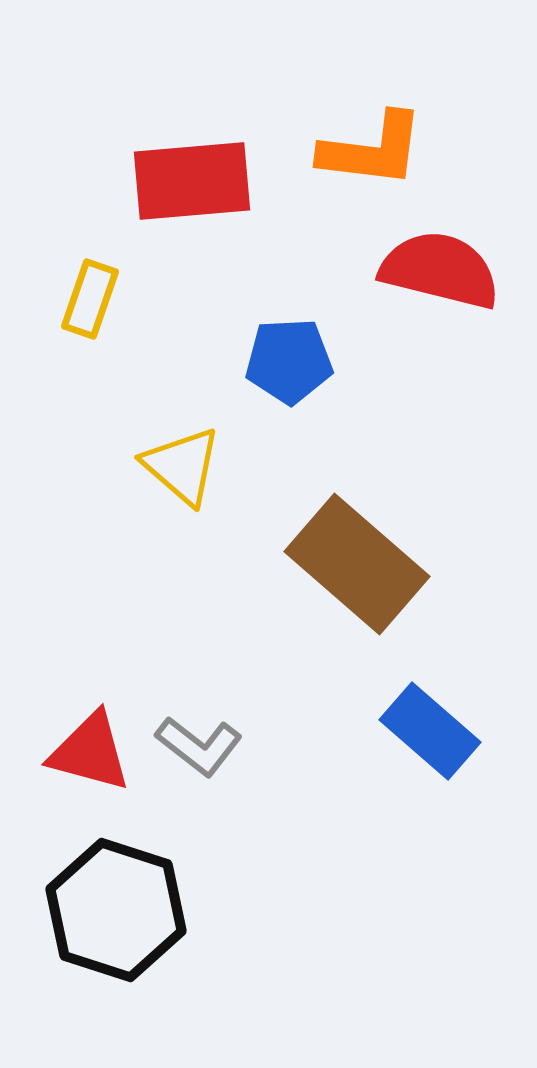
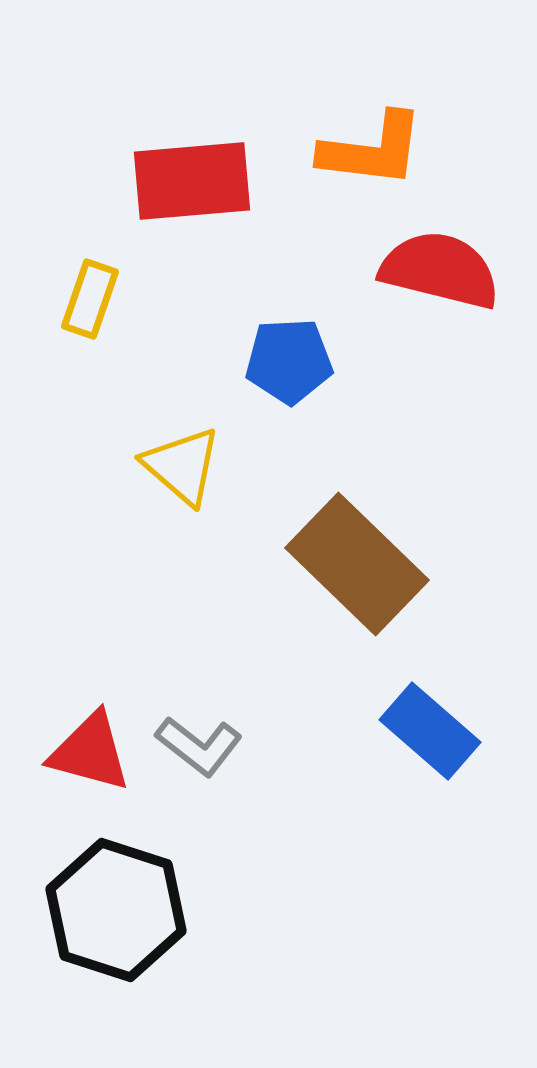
brown rectangle: rotated 3 degrees clockwise
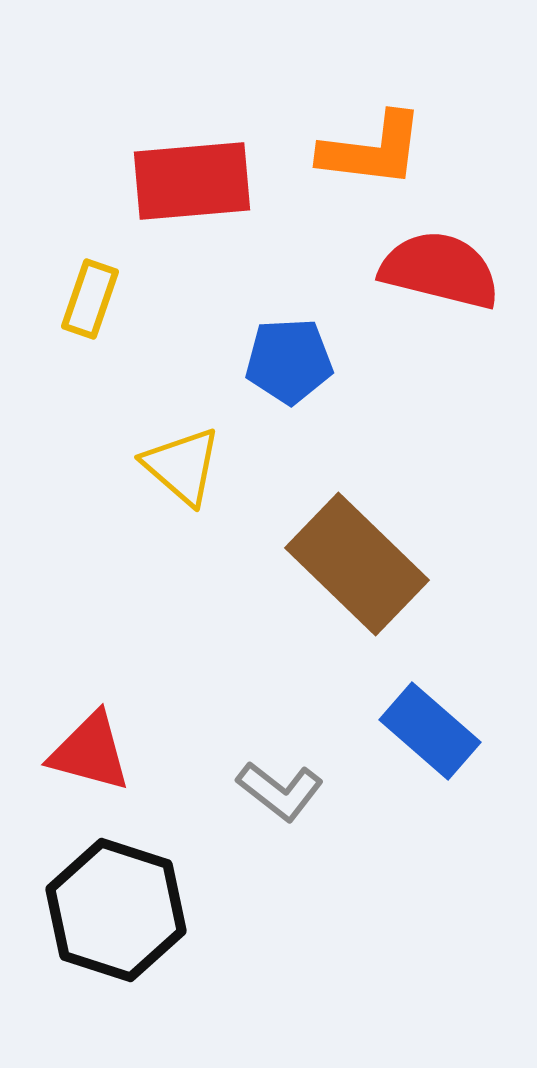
gray L-shape: moved 81 px right, 45 px down
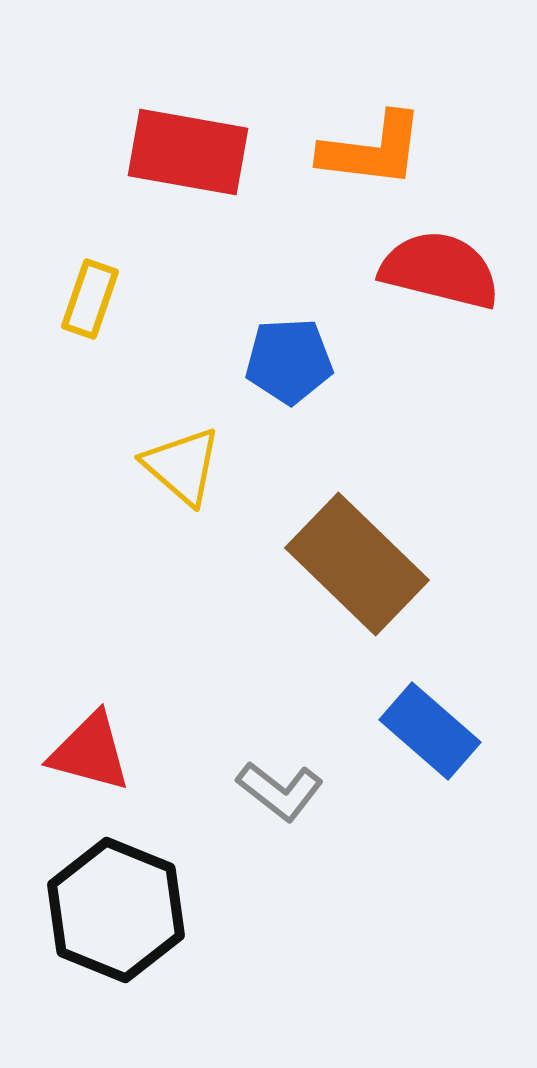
red rectangle: moved 4 px left, 29 px up; rotated 15 degrees clockwise
black hexagon: rotated 4 degrees clockwise
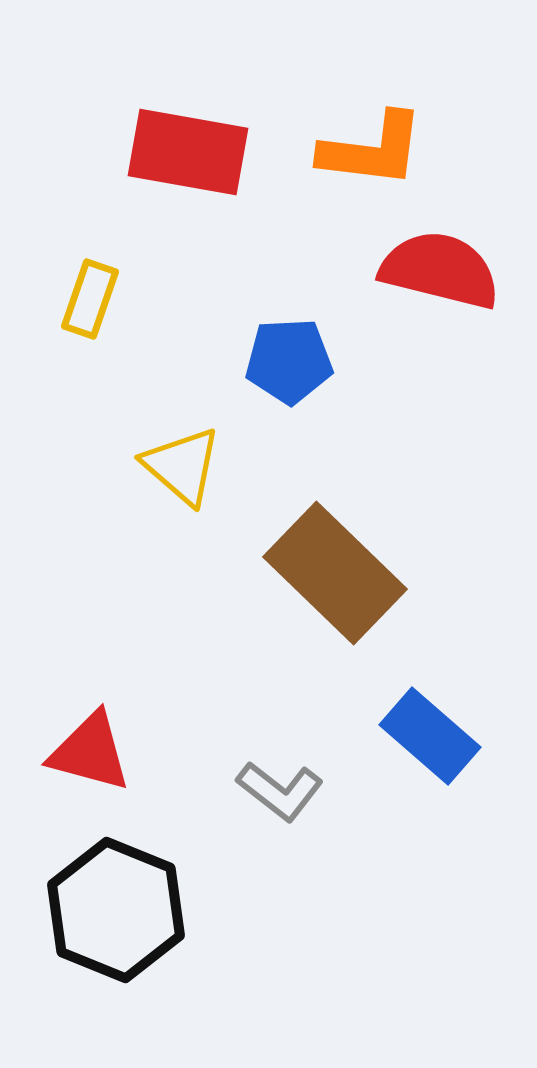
brown rectangle: moved 22 px left, 9 px down
blue rectangle: moved 5 px down
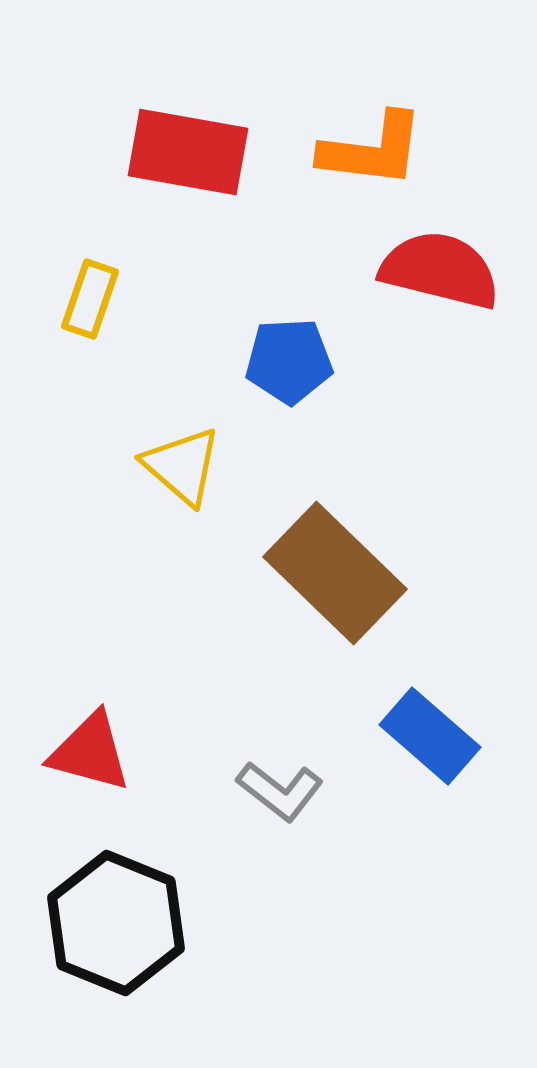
black hexagon: moved 13 px down
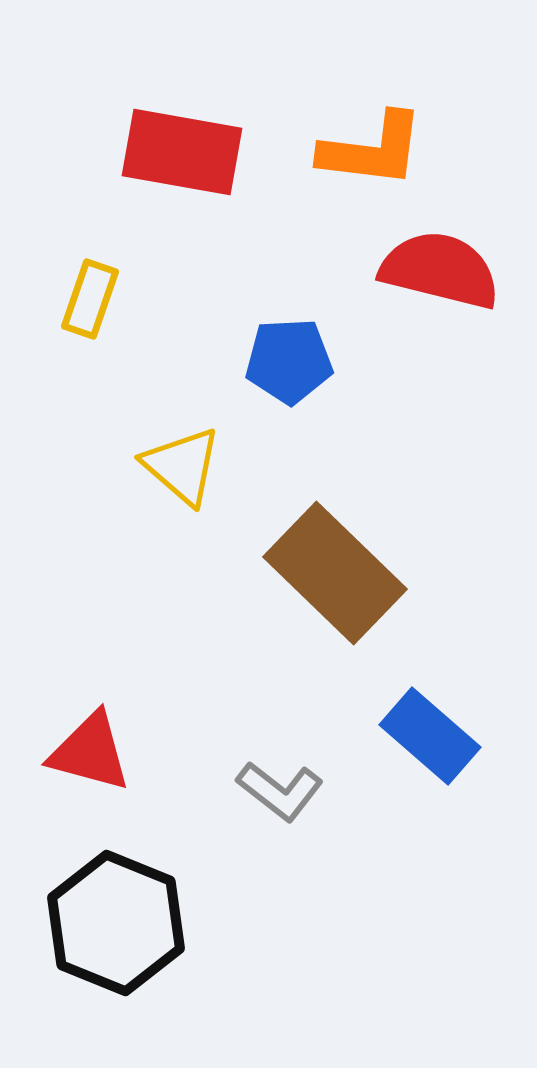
red rectangle: moved 6 px left
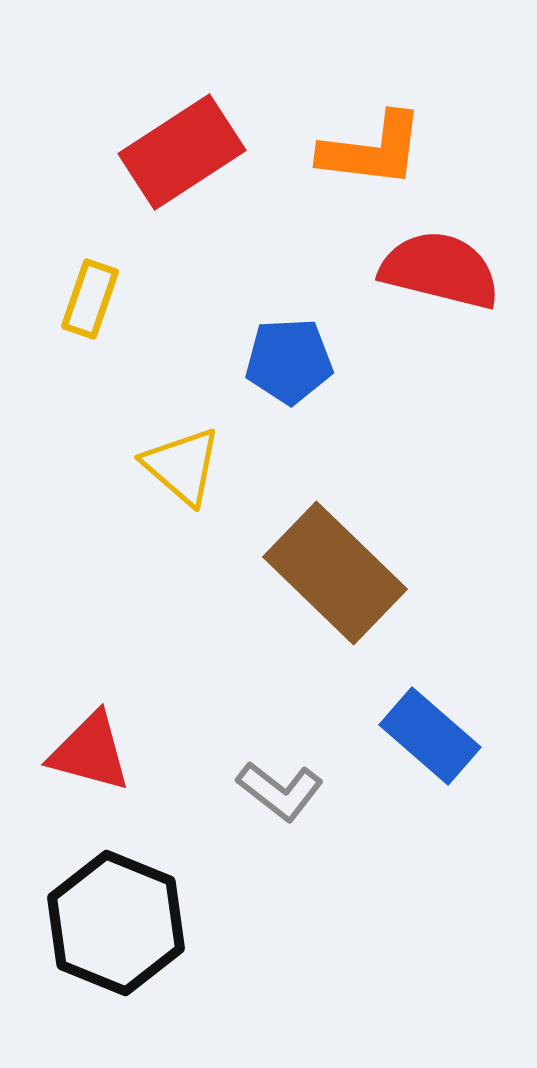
red rectangle: rotated 43 degrees counterclockwise
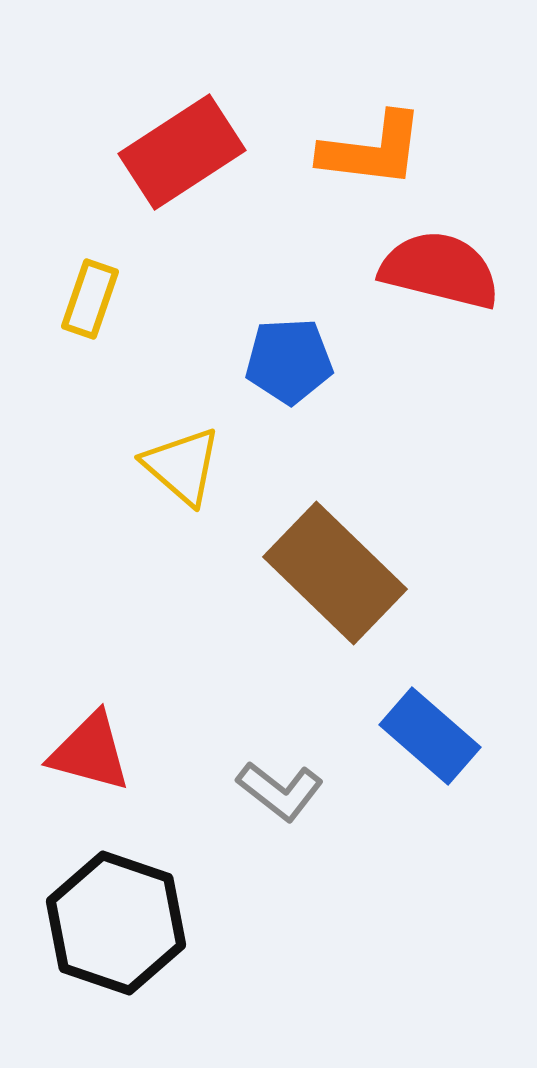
black hexagon: rotated 3 degrees counterclockwise
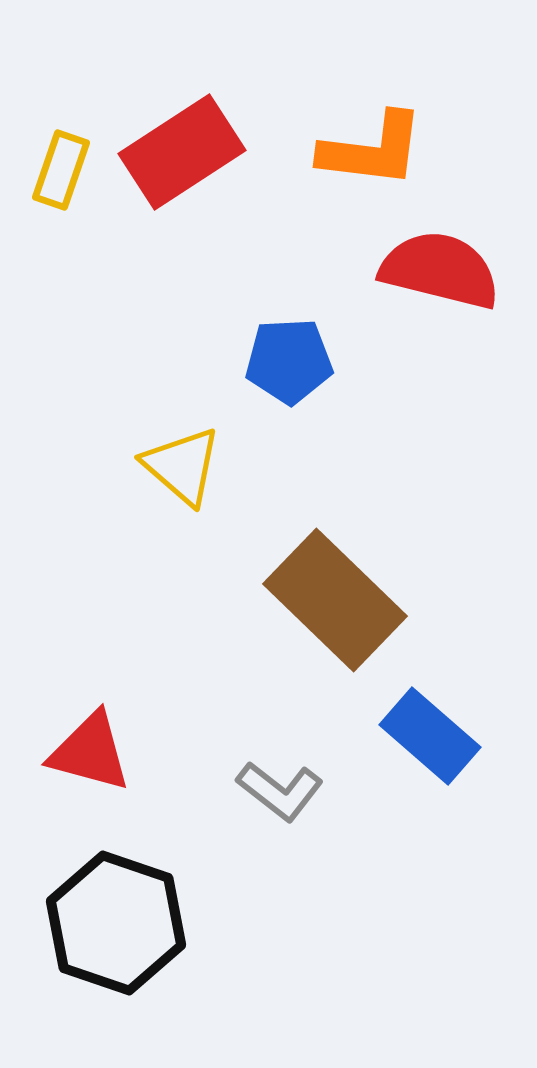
yellow rectangle: moved 29 px left, 129 px up
brown rectangle: moved 27 px down
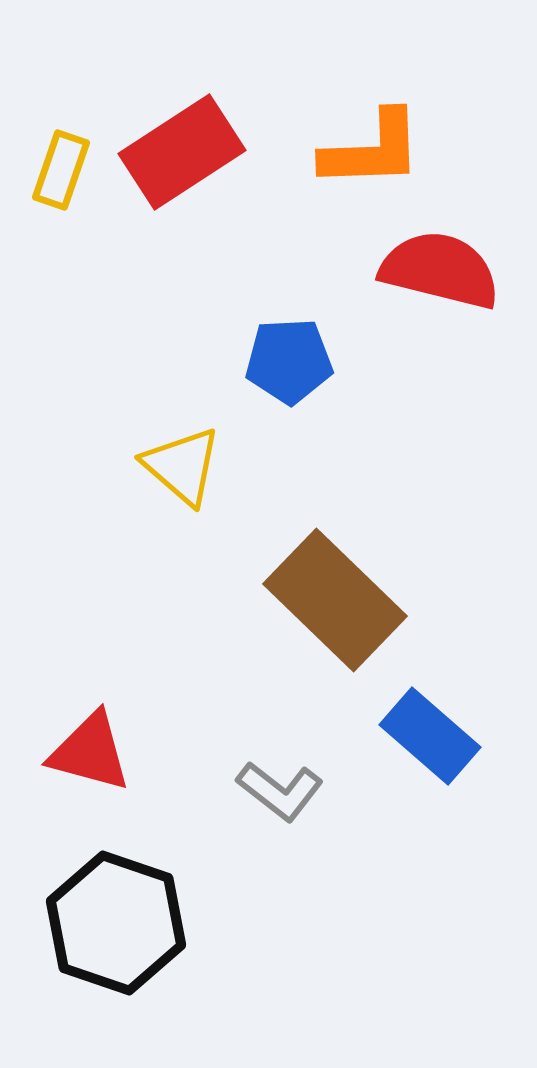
orange L-shape: rotated 9 degrees counterclockwise
